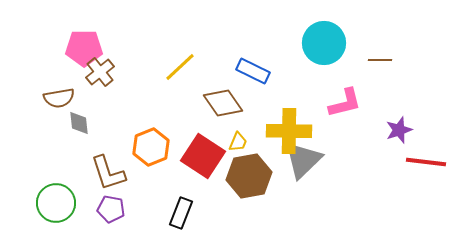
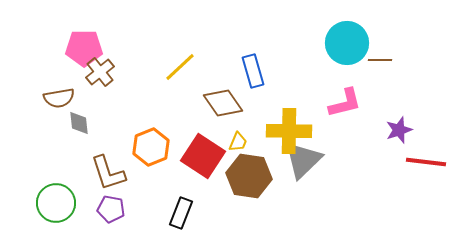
cyan circle: moved 23 px right
blue rectangle: rotated 48 degrees clockwise
brown hexagon: rotated 18 degrees clockwise
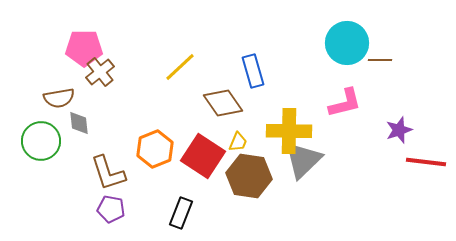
orange hexagon: moved 4 px right, 2 px down
green circle: moved 15 px left, 62 px up
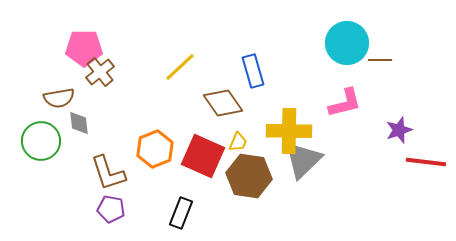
red square: rotated 9 degrees counterclockwise
